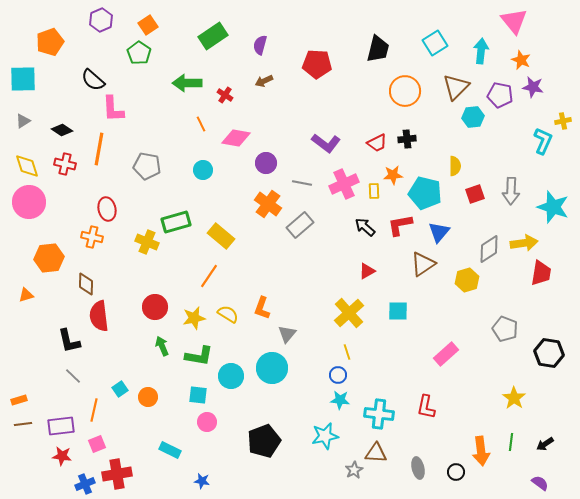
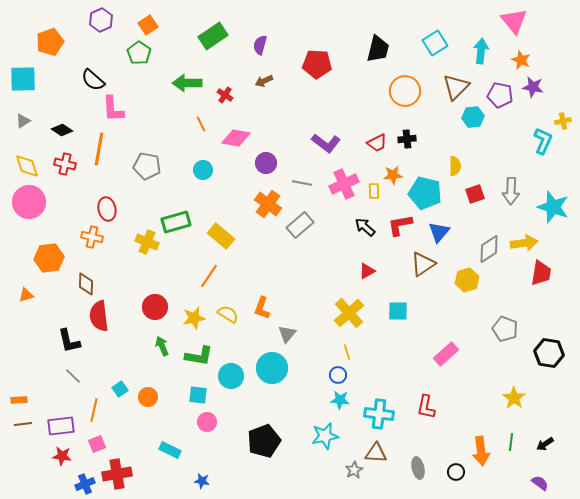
orange rectangle at (19, 400): rotated 14 degrees clockwise
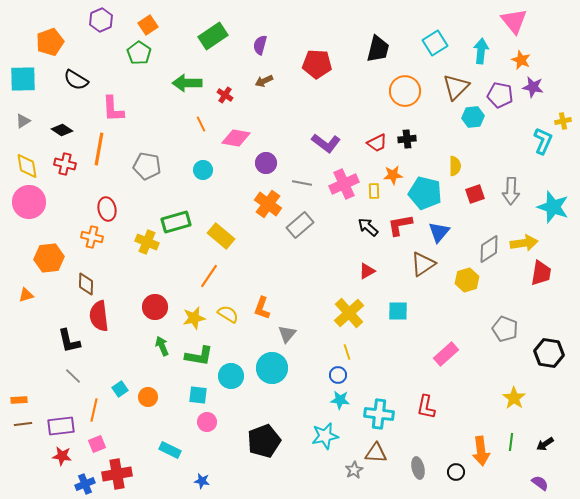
black semicircle at (93, 80): moved 17 px left; rotated 10 degrees counterclockwise
yellow diamond at (27, 166): rotated 8 degrees clockwise
black arrow at (365, 227): moved 3 px right
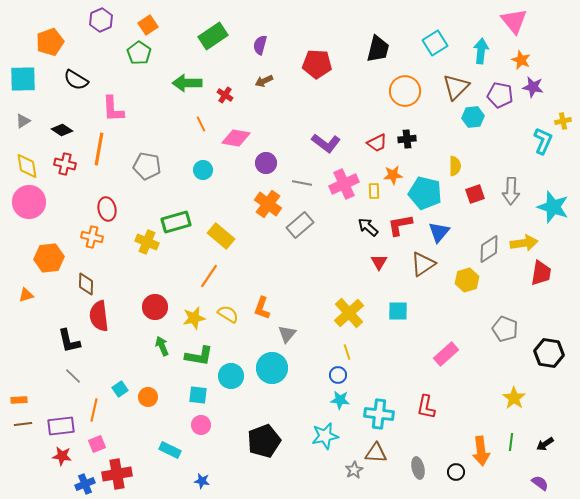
red triangle at (367, 271): moved 12 px right, 9 px up; rotated 30 degrees counterclockwise
pink circle at (207, 422): moved 6 px left, 3 px down
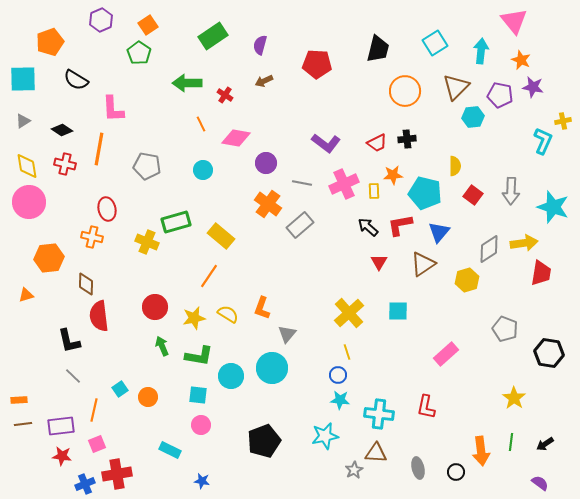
red square at (475, 194): moved 2 px left, 1 px down; rotated 36 degrees counterclockwise
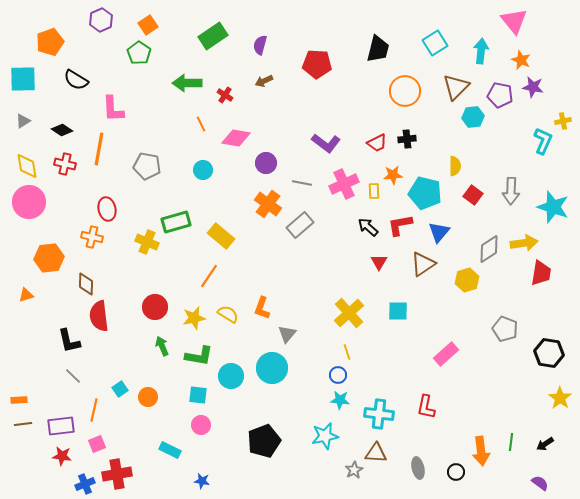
yellow star at (514, 398): moved 46 px right
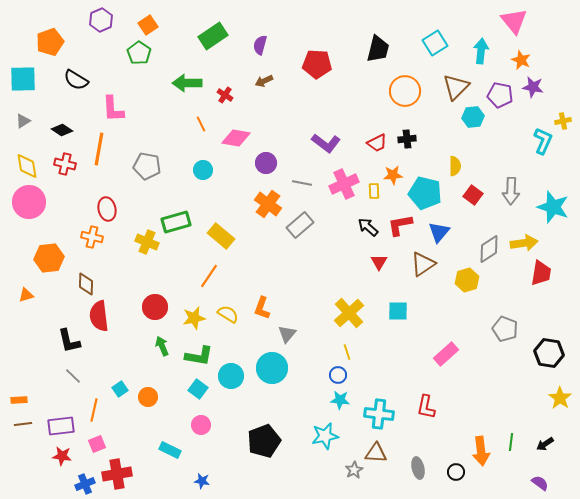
cyan square at (198, 395): moved 6 px up; rotated 30 degrees clockwise
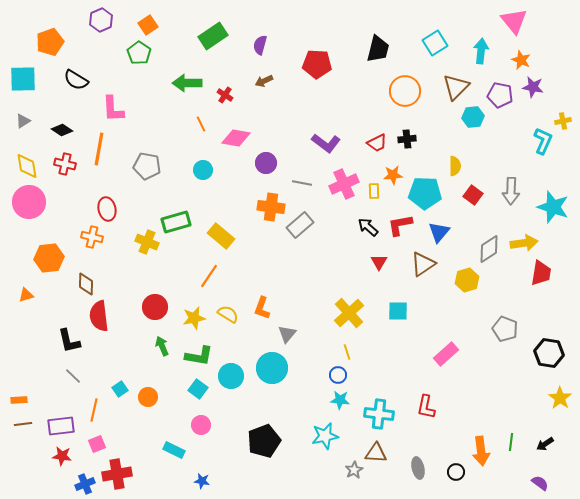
cyan pentagon at (425, 193): rotated 12 degrees counterclockwise
orange cross at (268, 204): moved 3 px right, 3 px down; rotated 28 degrees counterclockwise
cyan rectangle at (170, 450): moved 4 px right
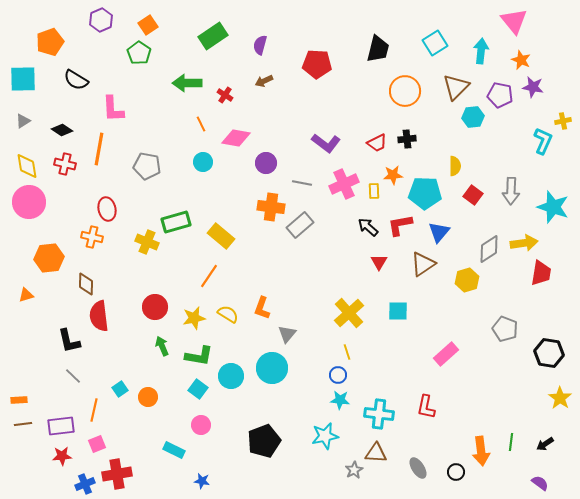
cyan circle at (203, 170): moved 8 px up
red star at (62, 456): rotated 12 degrees counterclockwise
gray ellipse at (418, 468): rotated 20 degrees counterclockwise
